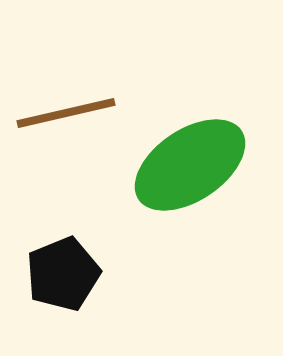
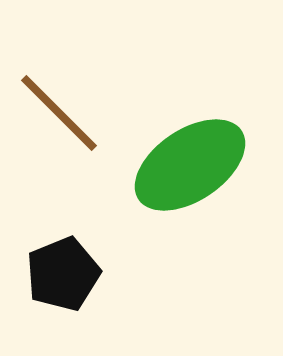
brown line: moved 7 px left; rotated 58 degrees clockwise
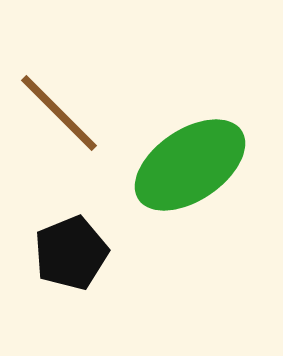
black pentagon: moved 8 px right, 21 px up
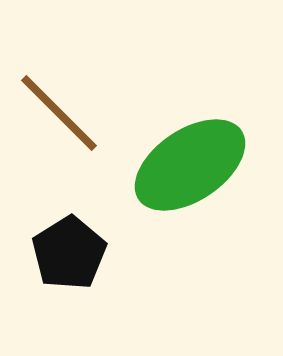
black pentagon: moved 2 px left; rotated 10 degrees counterclockwise
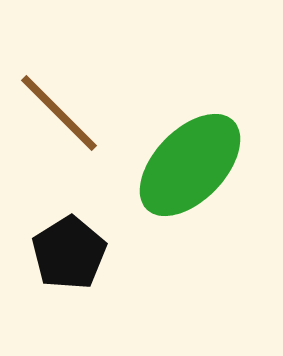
green ellipse: rotated 12 degrees counterclockwise
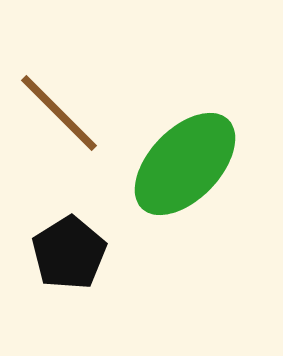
green ellipse: moved 5 px left, 1 px up
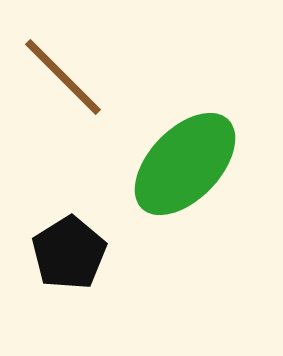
brown line: moved 4 px right, 36 px up
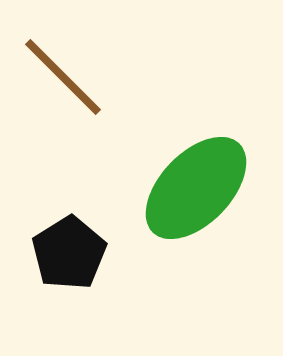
green ellipse: moved 11 px right, 24 px down
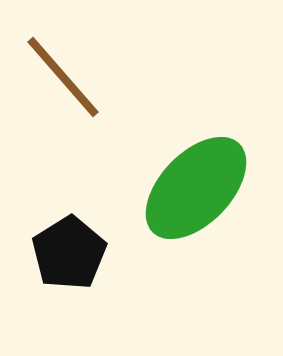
brown line: rotated 4 degrees clockwise
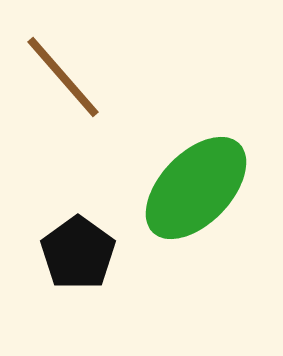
black pentagon: moved 9 px right; rotated 4 degrees counterclockwise
